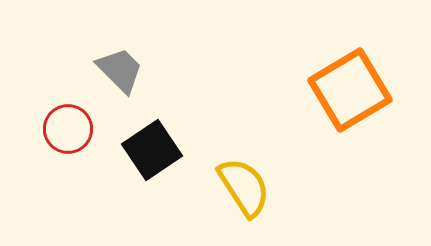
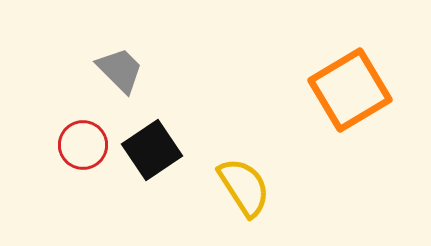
red circle: moved 15 px right, 16 px down
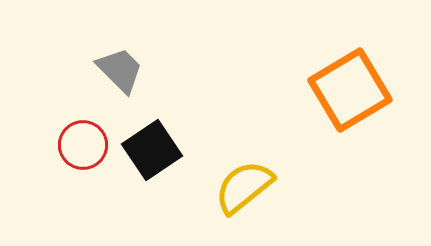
yellow semicircle: rotated 96 degrees counterclockwise
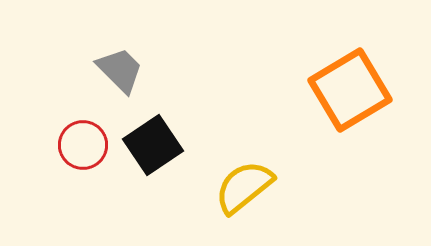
black square: moved 1 px right, 5 px up
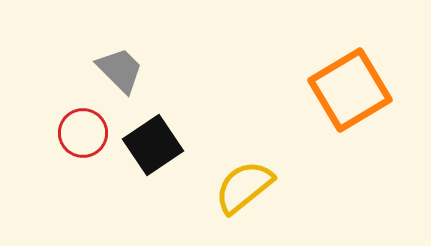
red circle: moved 12 px up
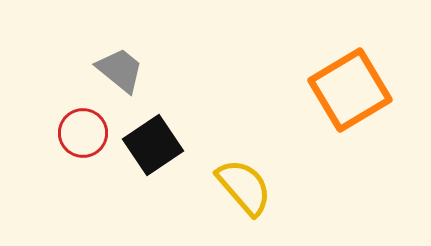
gray trapezoid: rotated 6 degrees counterclockwise
yellow semicircle: rotated 88 degrees clockwise
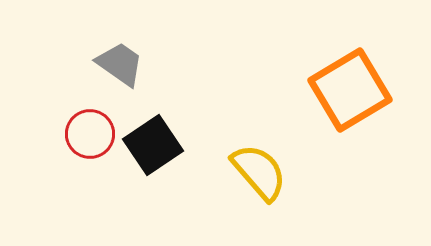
gray trapezoid: moved 6 px up; rotated 4 degrees counterclockwise
red circle: moved 7 px right, 1 px down
yellow semicircle: moved 15 px right, 15 px up
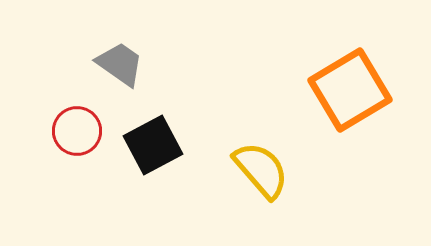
red circle: moved 13 px left, 3 px up
black square: rotated 6 degrees clockwise
yellow semicircle: moved 2 px right, 2 px up
